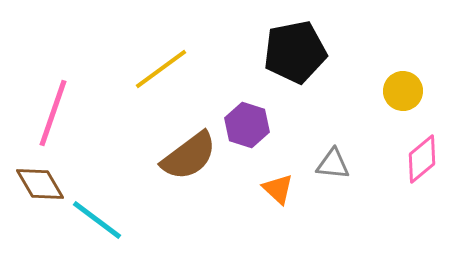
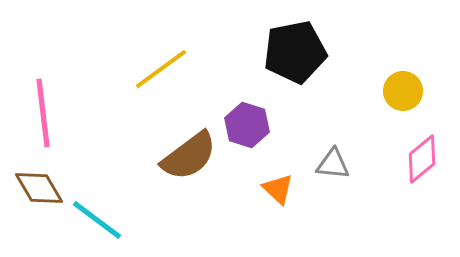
pink line: moved 10 px left; rotated 26 degrees counterclockwise
brown diamond: moved 1 px left, 4 px down
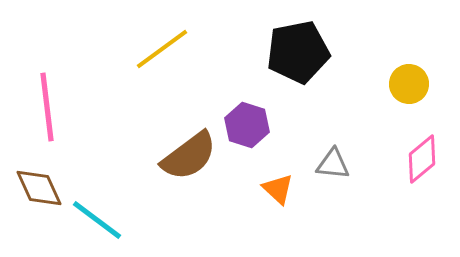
black pentagon: moved 3 px right
yellow line: moved 1 px right, 20 px up
yellow circle: moved 6 px right, 7 px up
pink line: moved 4 px right, 6 px up
brown diamond: rotated 6 degrees clockwise
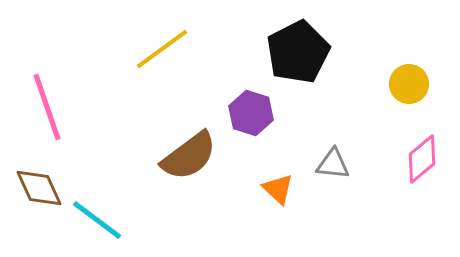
black pentagon: rotated 16 degrees counterclockwise
pink line: rotated 12 degrees counterclockwise
purple hexagon: moved 4 px right, 12 px up
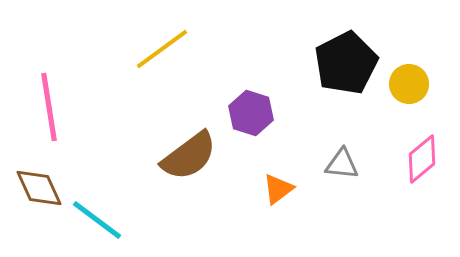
black pentagon: moved 48 px right, 11 px down
pink line: moved 2 px right; rotated 10 degrees clockwise
gray triangle: moved 9 px right
orange triangle: rotated 40 degrees clockwise
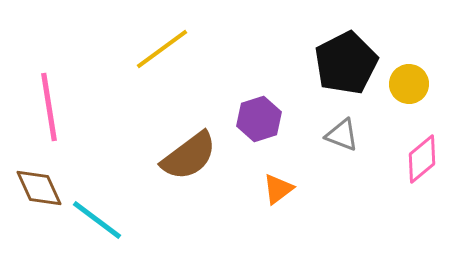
purple hexagon: moved 8 px right, 6 px down; rotated 24 degrees clockwise
gray triangle: moved 29 px up; rotated 15 degrees clockwise
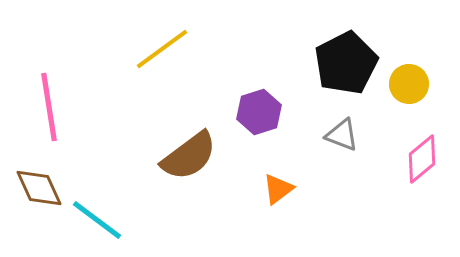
purple hexagon: moved 7 px up
